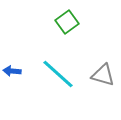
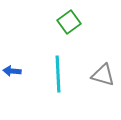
green square: moved 2 px right
cyan line: rotated 45 degrees clockwise
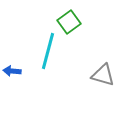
cyan line: moved 10 px left, 23 px up; rotated 18 degrees clockwise
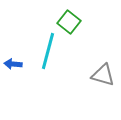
green square: rotated 15 degrees counterclockwise
blue arrow: moved 1 px right, 7 px up
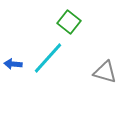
cyan line: moved 7 px down; rotated 27 degrees clockwise
gray triangle: moved 2 px right, 3 px up
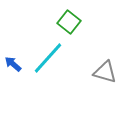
blue arrow: rotated 36 degrees clockwise
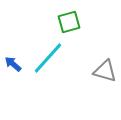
green square: rotated 35 degrees clockwise
gray triangle: moved 1 px up
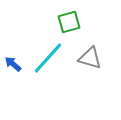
gray triangle: moved 15 px left, 13 px up
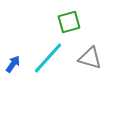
blue arrow: rotated 84 degrees clockwise
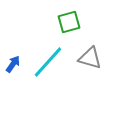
cyan line: moved 4 px down
